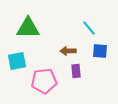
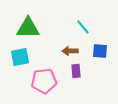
cyan line: moved 6 px left, 1 px up
brown arrow: moved 2 px right
cyan square: moved 3 px right, 4 px up
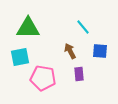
brown arrow: rotated 63 degrees clockwise
purple rectangle: moved 3 px right, 3 px down
pink pentagon: moved 1 px left, 3 px up; rotated 15 degrees clockwise
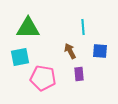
cyan line: rotated 35 degrees clockwise
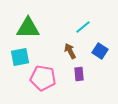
cyan line: rotated 56 degrees clockwise
blue square: rotated 28 degrees clockwise
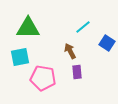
blue square: moved 7 px right, 8 px up
purple rectangle: moved 2 px left, 2 px up
